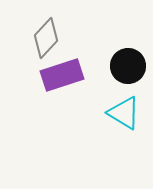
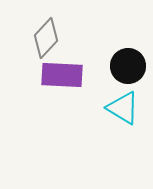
purple rectangle: rotated 21 degrees clockwise
cyan triangle: moved 1 px left, 5 px up
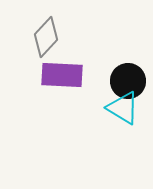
gray diamond: moved 1 px up
black circle: moved 15 px down
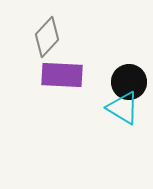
gray diamond: moved 1 px right
black circle: moved 1 px right, 1 px down
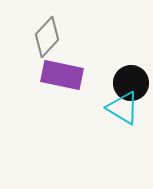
purple rectangle: rotated 9 degrees clockwise
black circle: moved 2 px right, 1 px down
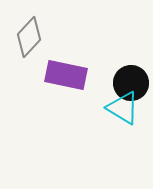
gray diamond: moved 18 px left
purple rectangle: moved 4 px right
